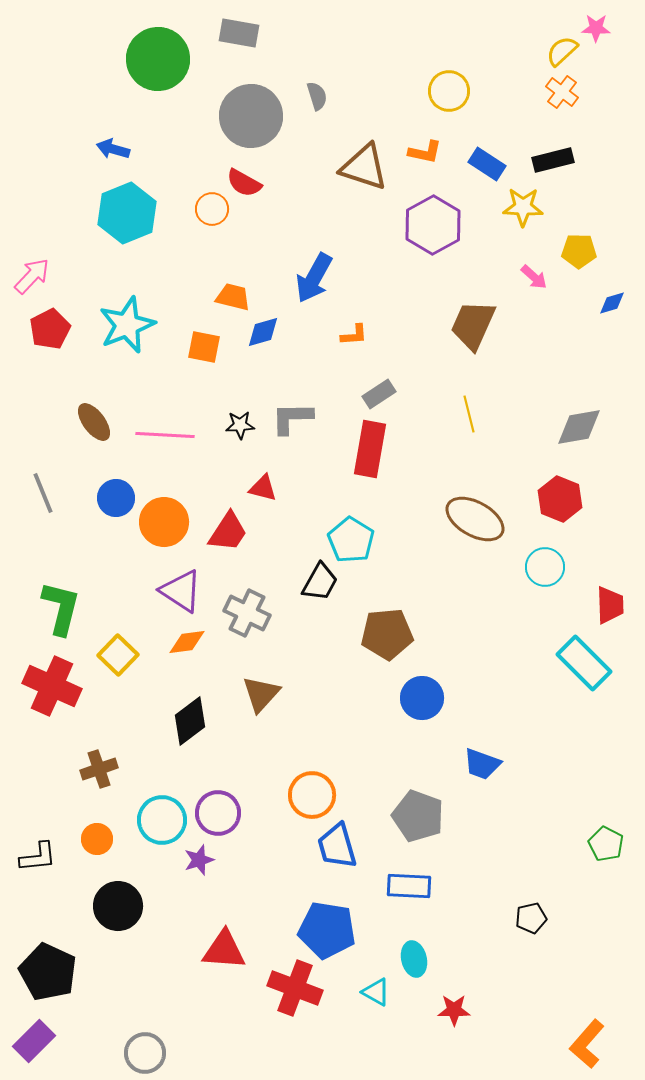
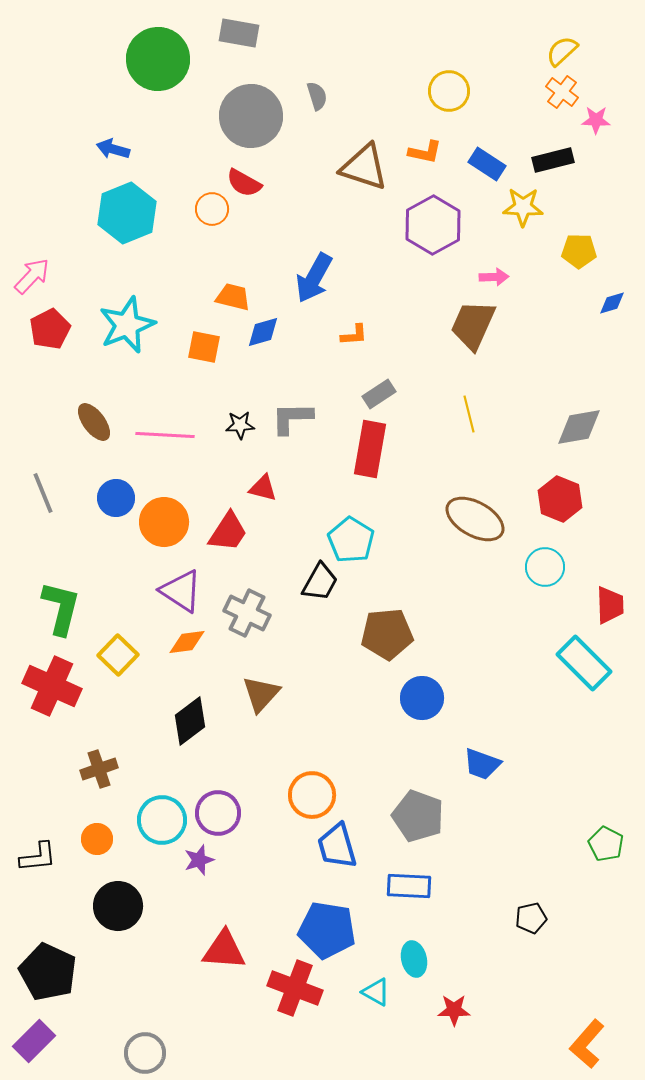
pink star at (596, 28): moved 92 px down
pink arrow at (534, 277): moved 40 px left; rotated 44 degrees counterclockwise
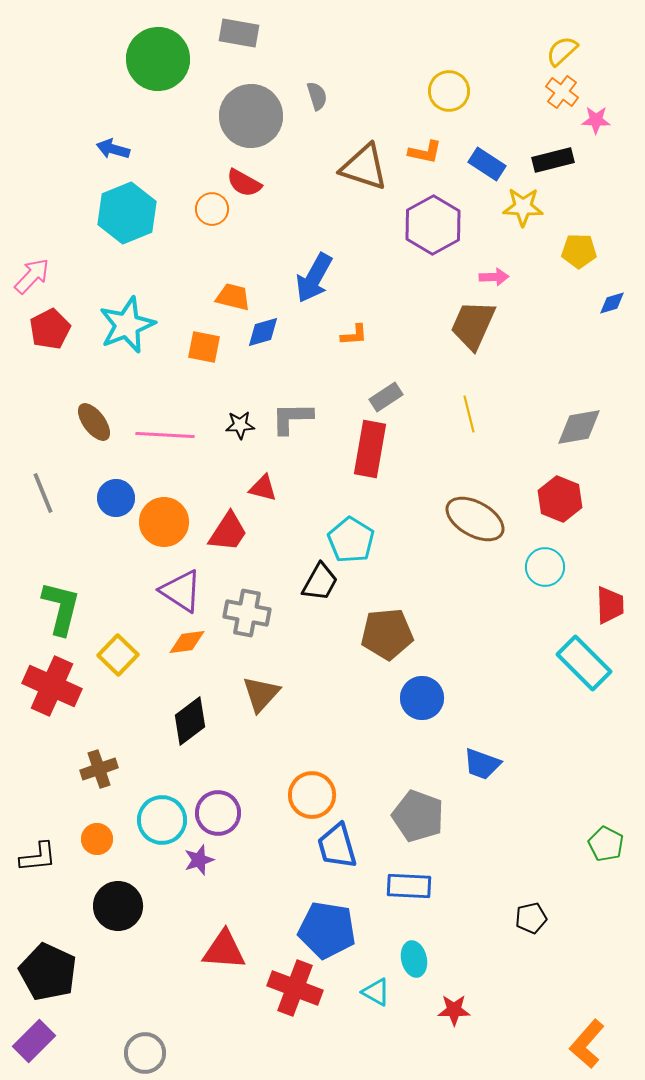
gray rectangle at (379, 394): moved 7 px right, 3 px down
gray cross at (247, 613): rotated 15 degrees counterclockwise
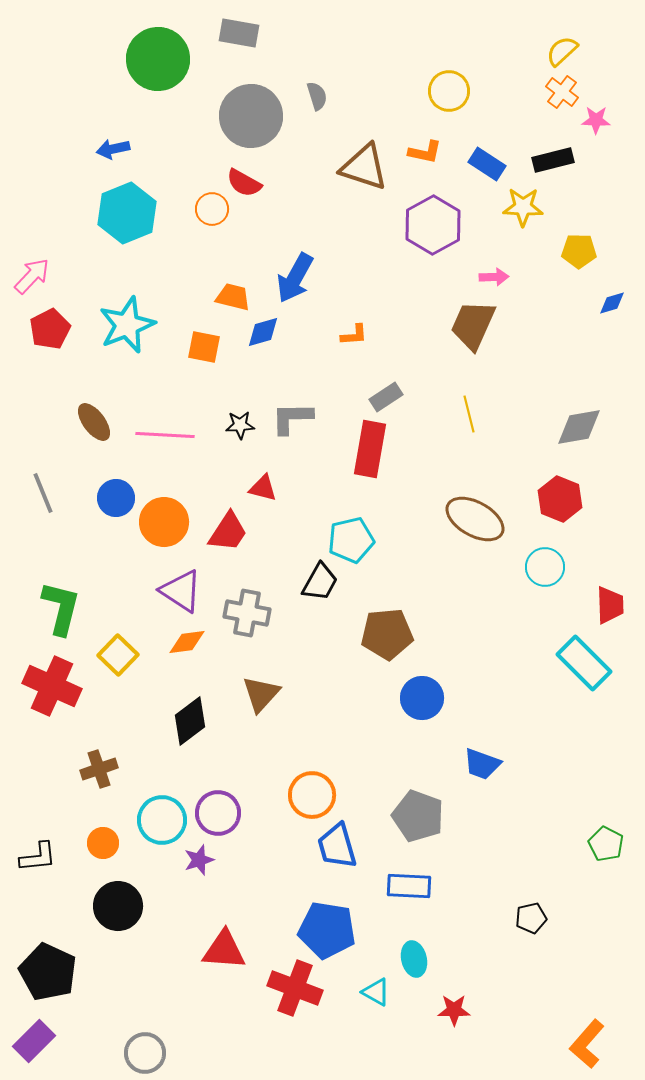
blue arrow at (113, 149): rotated 28 degrees counterclockwise
blue arrow at (314, 278): moved 19 px left
cyan pentagon at (351, 540): rotated 27 degrees clockwise
orange circle at (97, 839): moved 6 px right, 4 px down
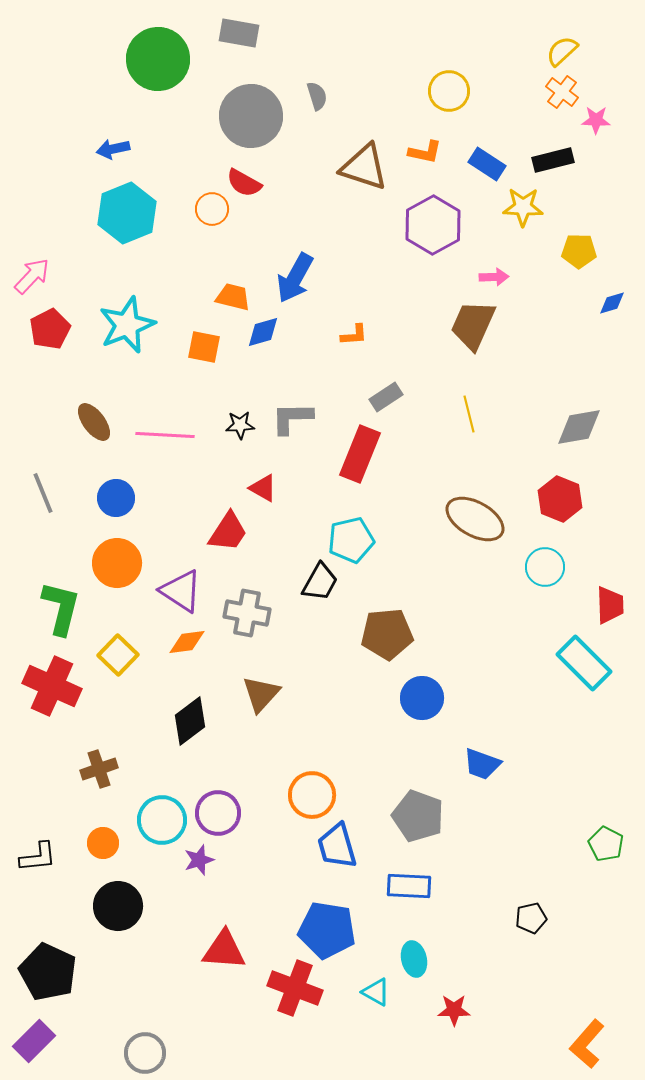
red rectangle at (370, 449): moved 10 px left, 5 px down; rotated 12 degrees clockwise
red triangle at (263, 488): rotated 16 degrees clockwise
orange circle at (164, 522): moved 47 px left, 41 px down
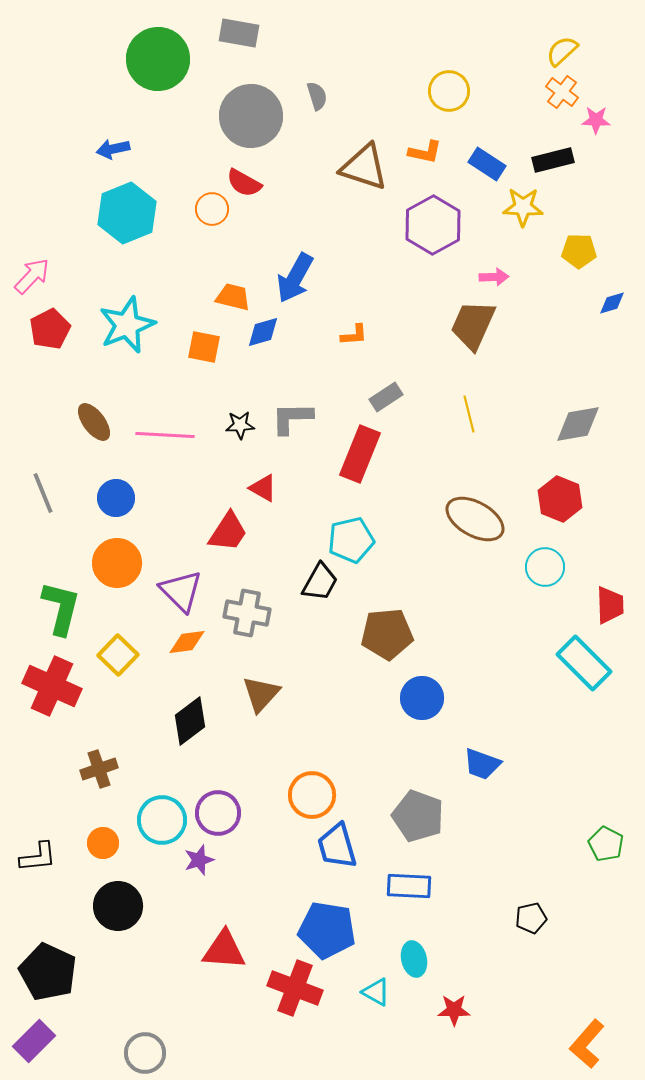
gray diamond at (579, 427): moved 1 px left, 3 px up
purple triangle at (181, 591): rotated 12 degrees clockwise
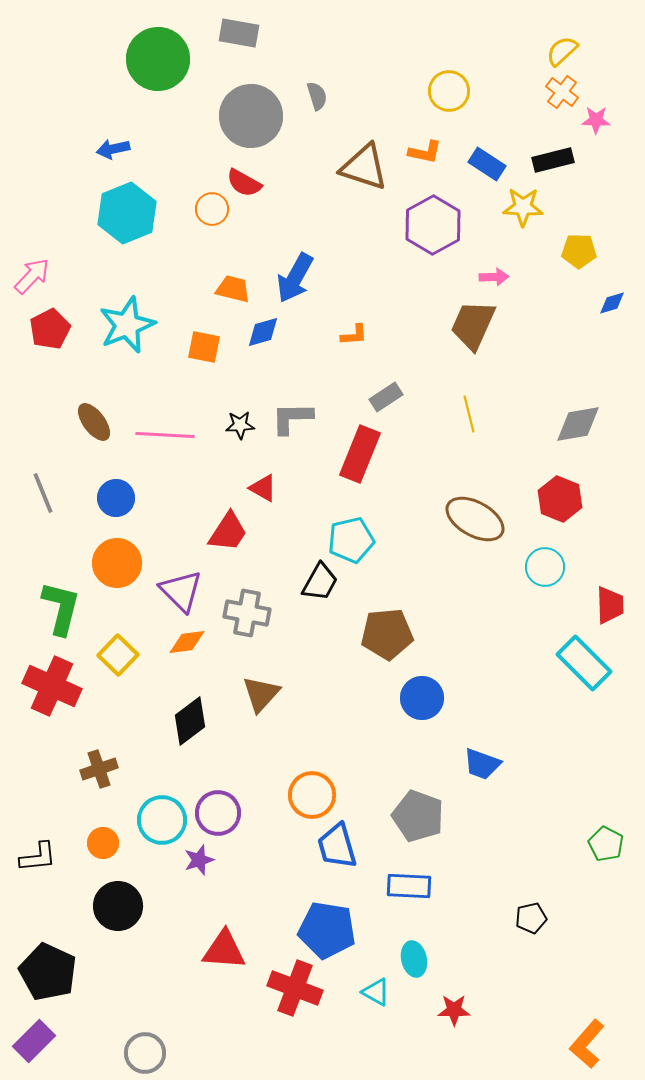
orange trapezoid at (233, 297): moved 8 px up
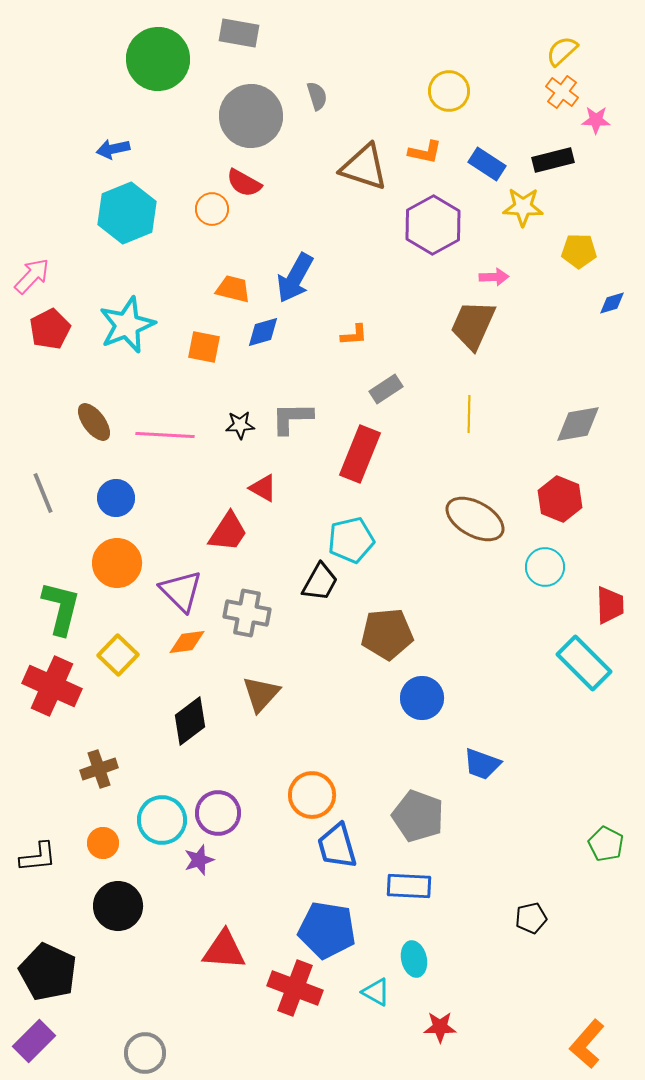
gray rectangle at (386, 397): moved 8 px up
yellow line at (469, 414): rotated 15 degrees clockwise
red star at (454, 1010): moved 14 px left, 17 px down
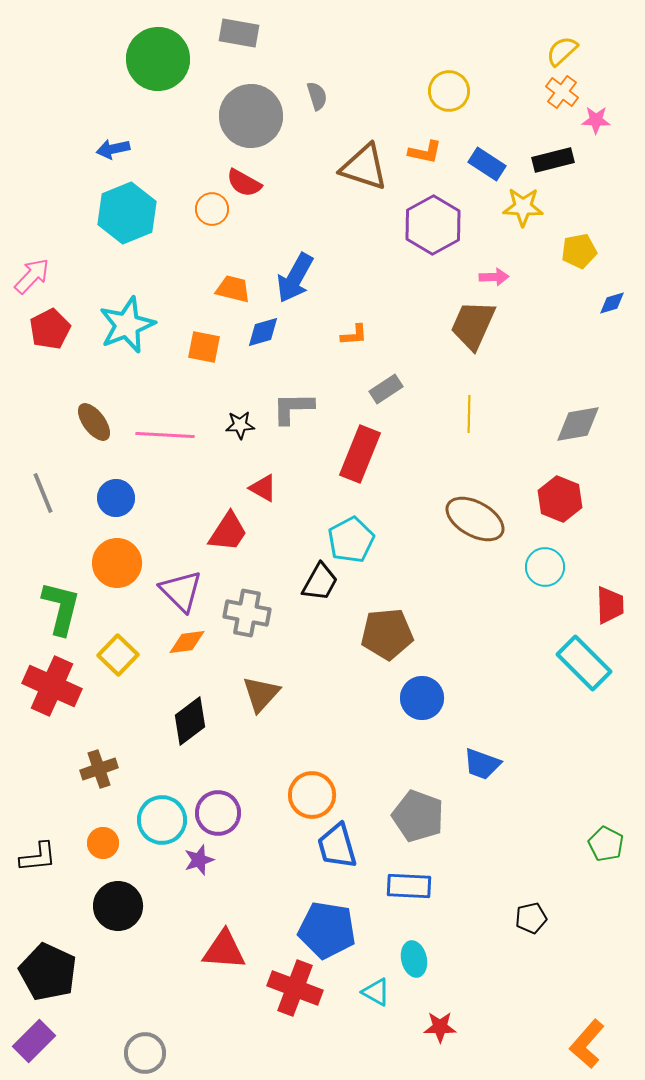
yellow pentagon at (579, 251): rotated 12 degrees counterclockwise
gray L-shape at (292, 418): moved 1 px right, 10 px up
cyan pentagon at (351, 540): rotated 15 degrees counterclockwise
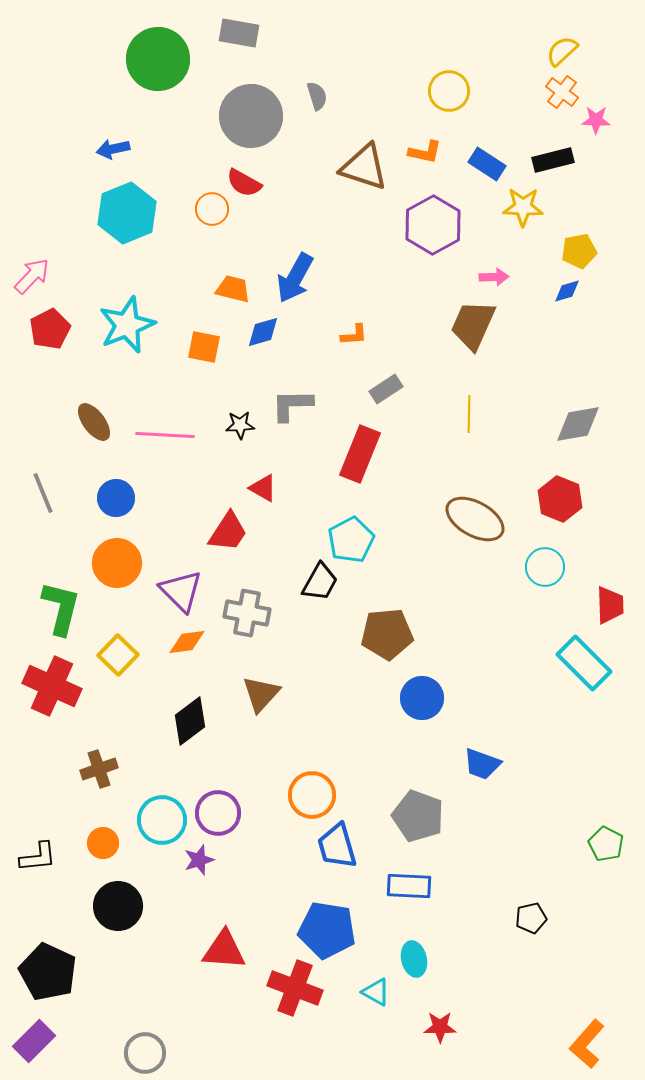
blue diamond at (612, 303): moved 45 px left, 12 px up
gray L-shape at (293, 408): moved 1 px left, 3 px up
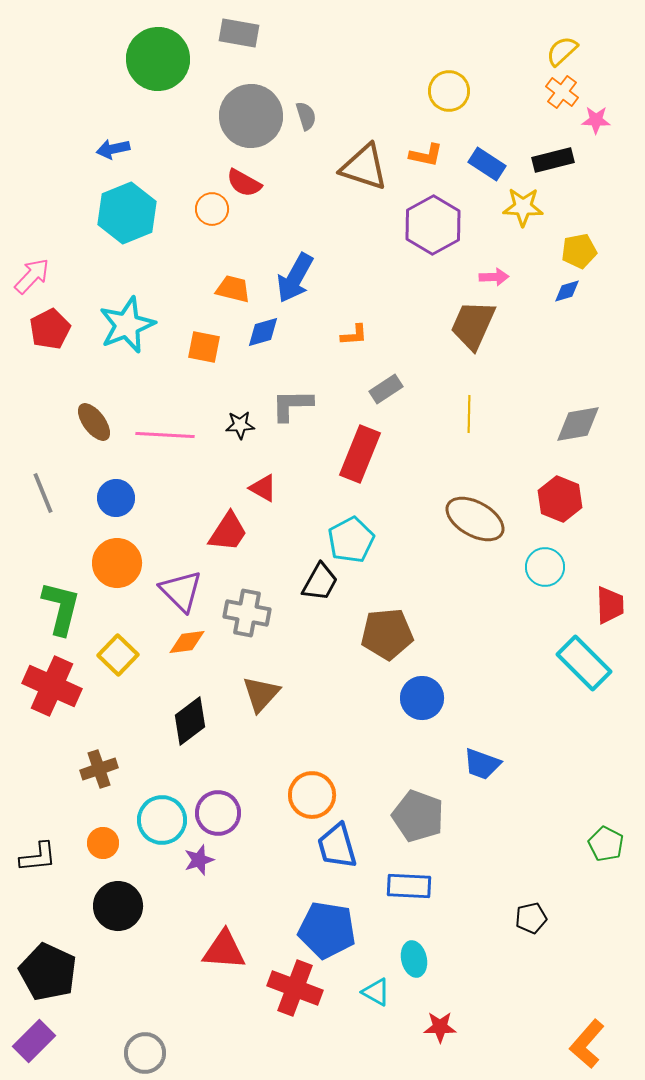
gray semicircle at (317, 96): moved 11 px left, 20 px down
orange L-shape at (425, 152): moved 1 px right, 3 px down
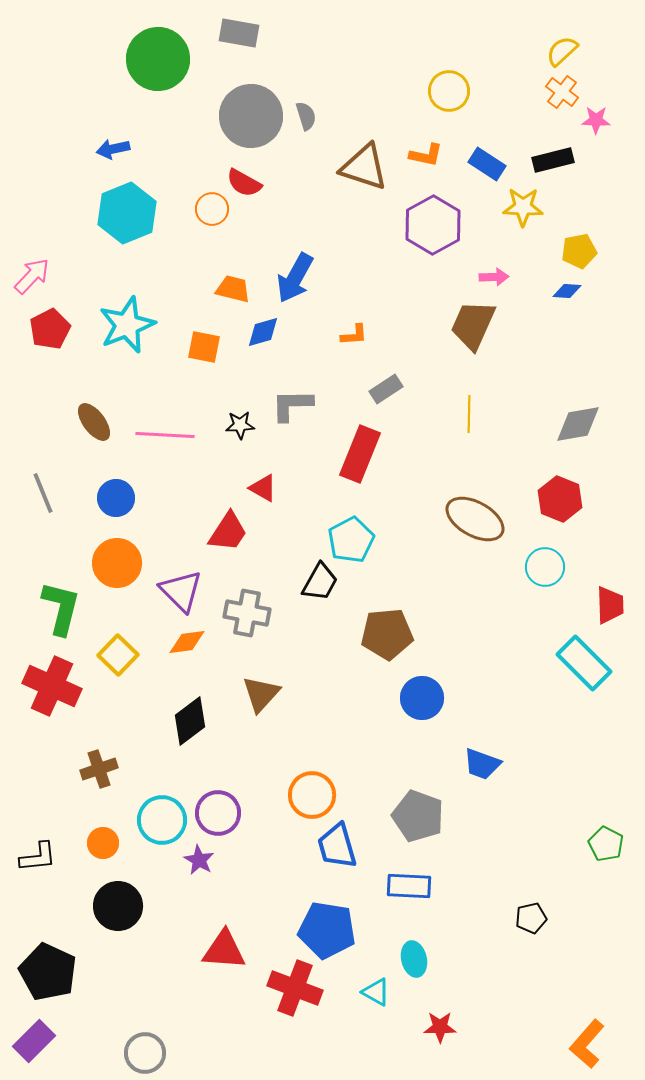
blue diamond at (567, 291): rotated 20 degrees clockwise
purple star at (199, 860): rotated 24 degrees counterclockwise
